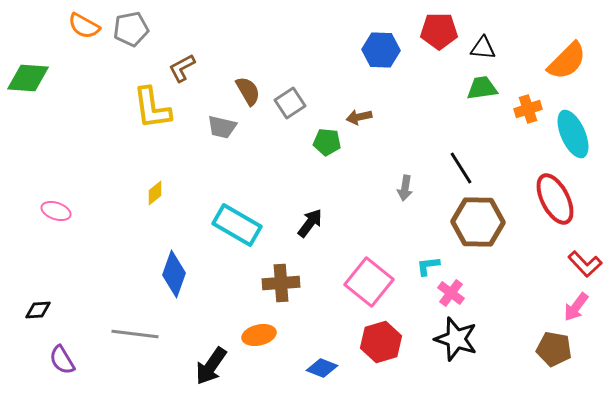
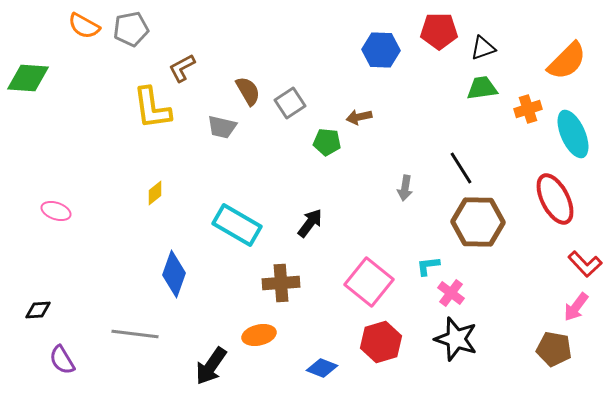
black triangle at (483, 48): rotated 24 degrees counterclockwise
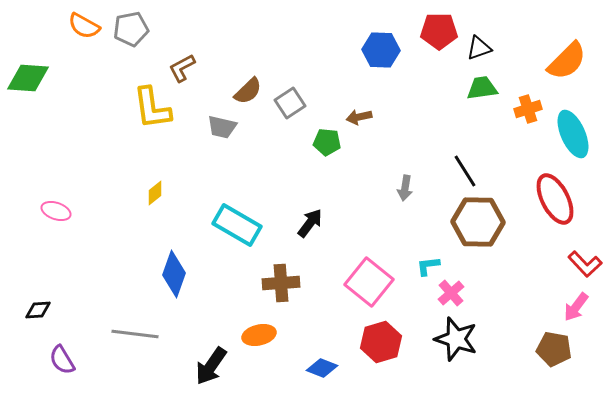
black triangle at (483, 48): moved 4 px left
brown semicircle at (248, 91): rotated 76 degrees clockwise
black line at (461, 168): moved 4 px right, 3 px down
pink cross at (451, 293): rotated 12 degrees clockwise
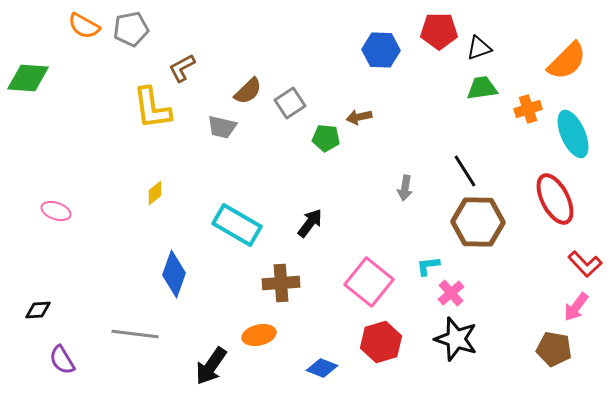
green pentagon at (327, 142): moved 1 px left, 4 px up
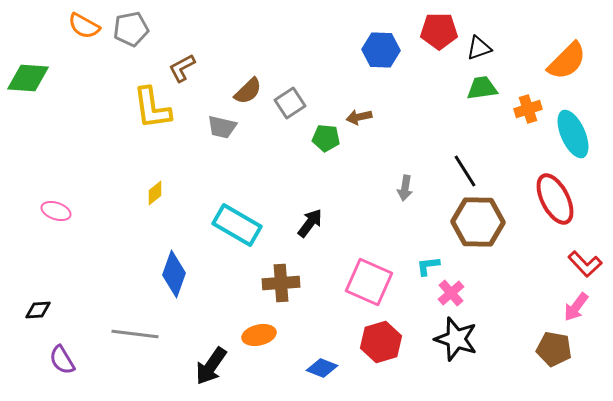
pink square at (369, 282): rotated 15 degrees counterclockwise
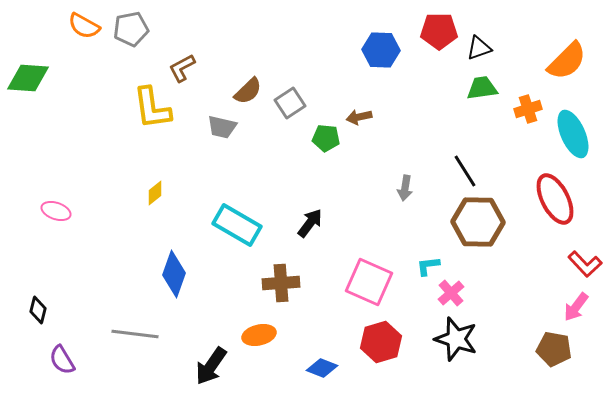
black diamond at (38, 310): rotated 72 degrees counterclockwise
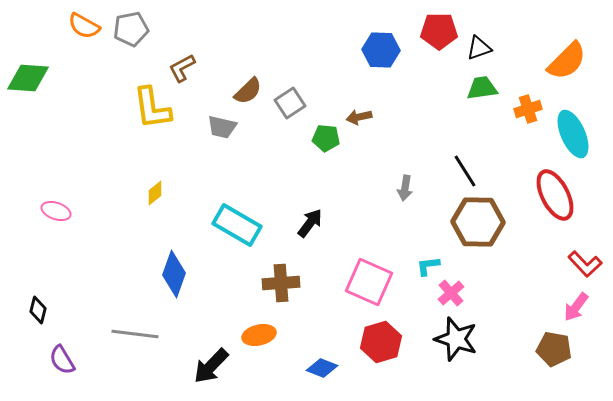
red ellipse at (555, 199): moved 4 px up
black arrow at (211, 366): rotated 9 degrees clockwise
